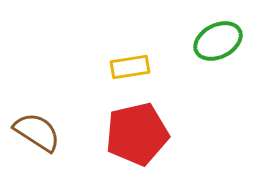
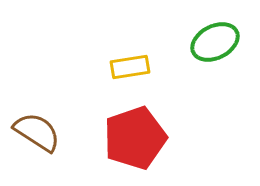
green ellipse: moved 3 px left, 1 px down
red pentagon: moved 2 px left, 4 px down; rotated 6 degrees counterclockwise
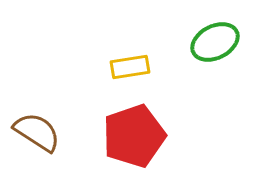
red pentagon: moved 1 px left, 2 px up
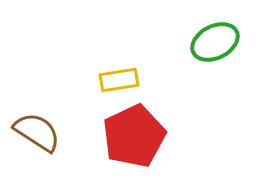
yellow rectangle: moved 11 px left, 13 px down
red pentagon: rotated 6 degrees counterclockwise
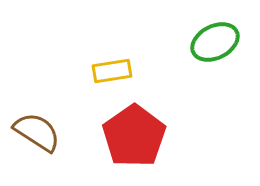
yellow rectangle: moved 7 px left, 9 px up
red pentagon: rotated 10 degrees counterclockwise
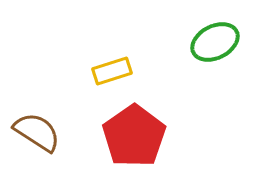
yellow rectangle: rotated 9 degrees counterclockwise
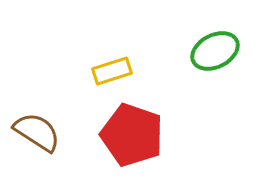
green ellipse: moved 9 px down
red pentagon: moved 2 px left, 1 px up; rotated 18 degrees counterclockwise
